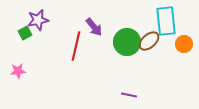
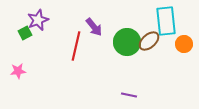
purple star: rotated 10 degrees counterclockwise
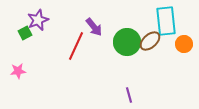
brown ellipse: moved 1 px right
red line: rotated 12 degrees clockwise
purple line: rotated 63 degrees clockwise
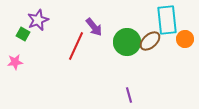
cyan rectangle: moved 1 px right, 1 px up
green square: moved 2 px left, 1 px down; rotated 32 degrees counterclockwise
orange circle: moved 1 px right, 5 px up
pink star: moved 3 px left, 9 px up
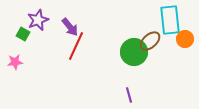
cyan rectangle: moved 3 px right
purple arrow: moved 24 px left
green circle: moved 7 px right, 10 px down
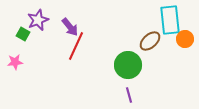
green circle: moved 6 px left, 13 px down
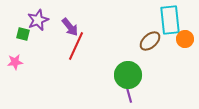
green square: rotated 16 degrees counterclockwise
green circle: moved 10 px down
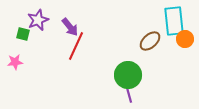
cyan rectangle: moved 4 px right, 1 px down
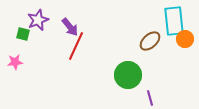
purple line: moved 21 px right, 3 px down
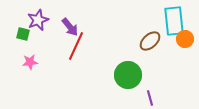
pink star: moved 15 px right
